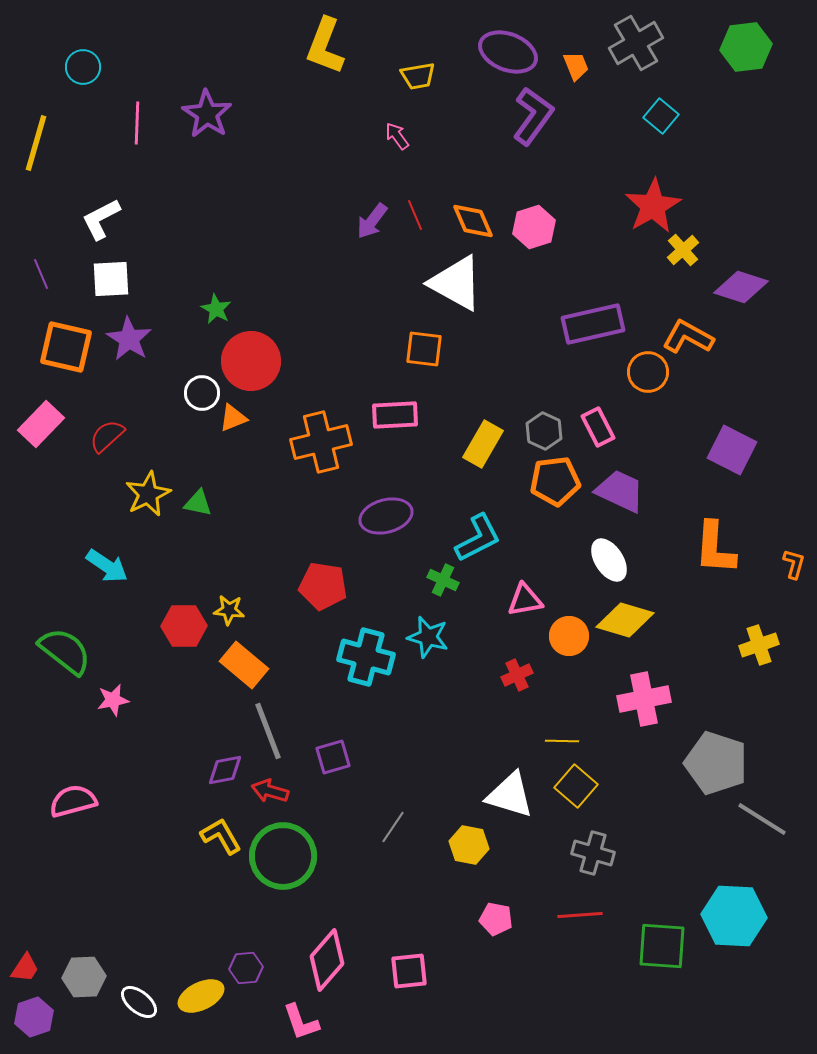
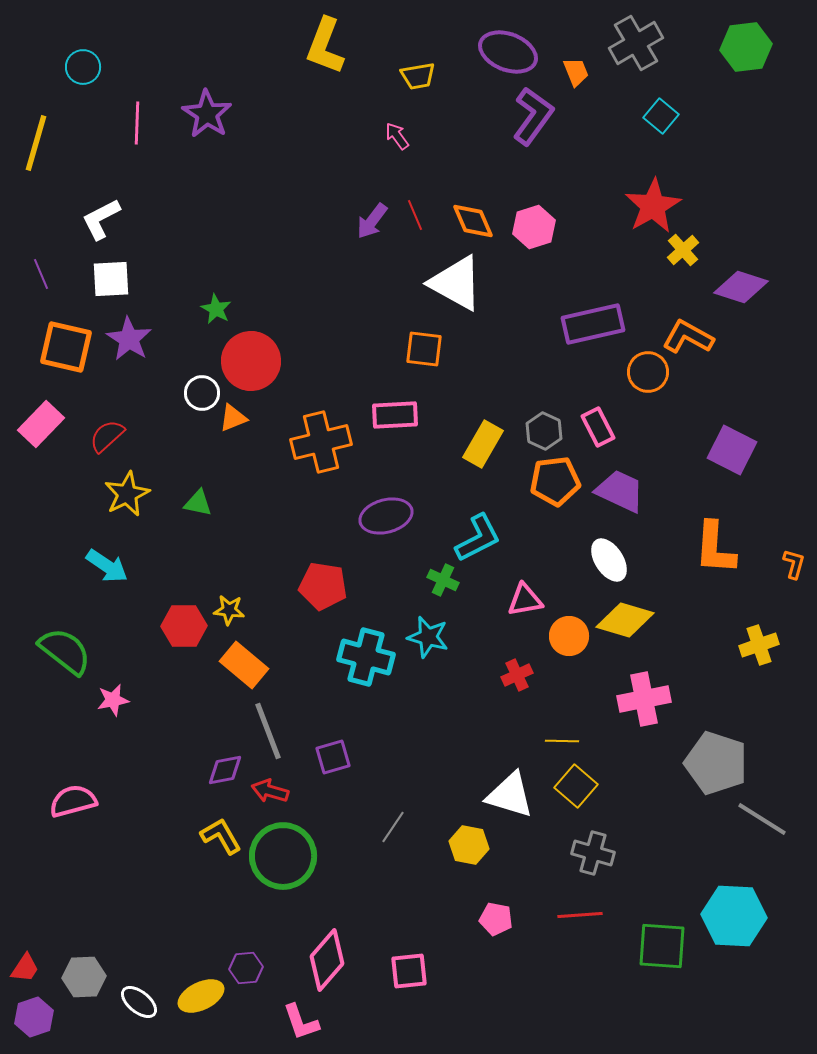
orange trapezoid at (576, 66): moved 6 px down
yellow star at (148, 494): moved 21 px left
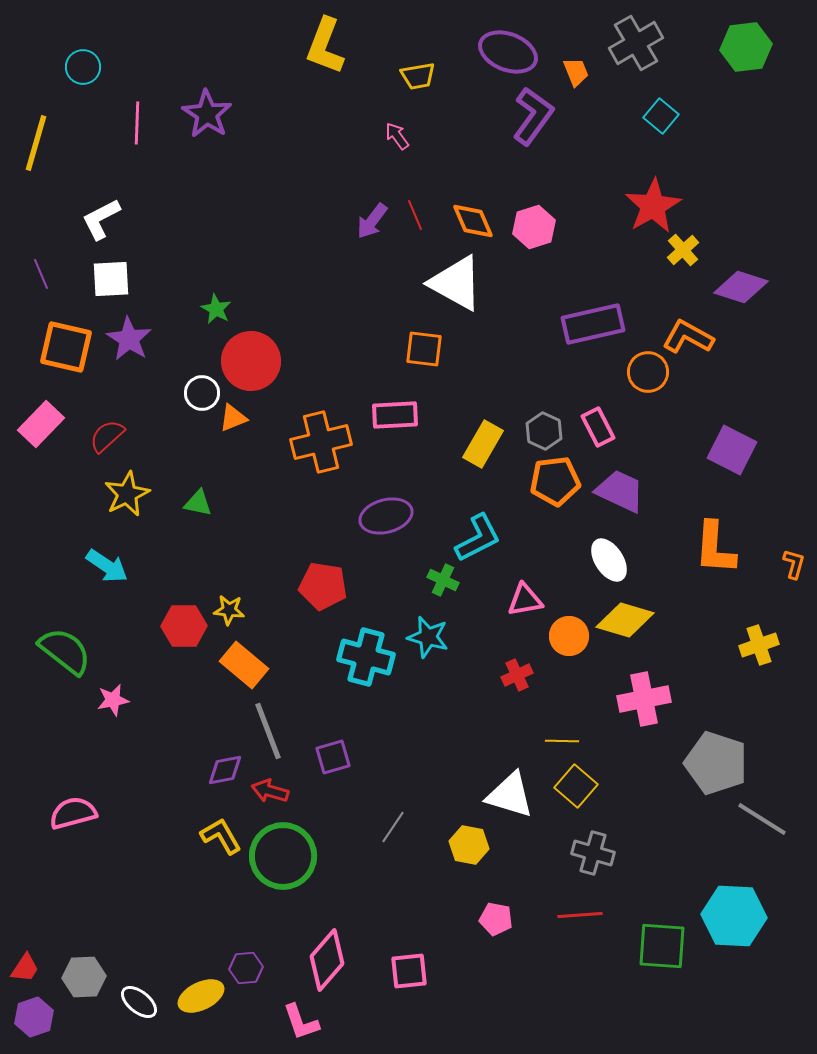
pink semicircle at (73, 801): moved 12 px down
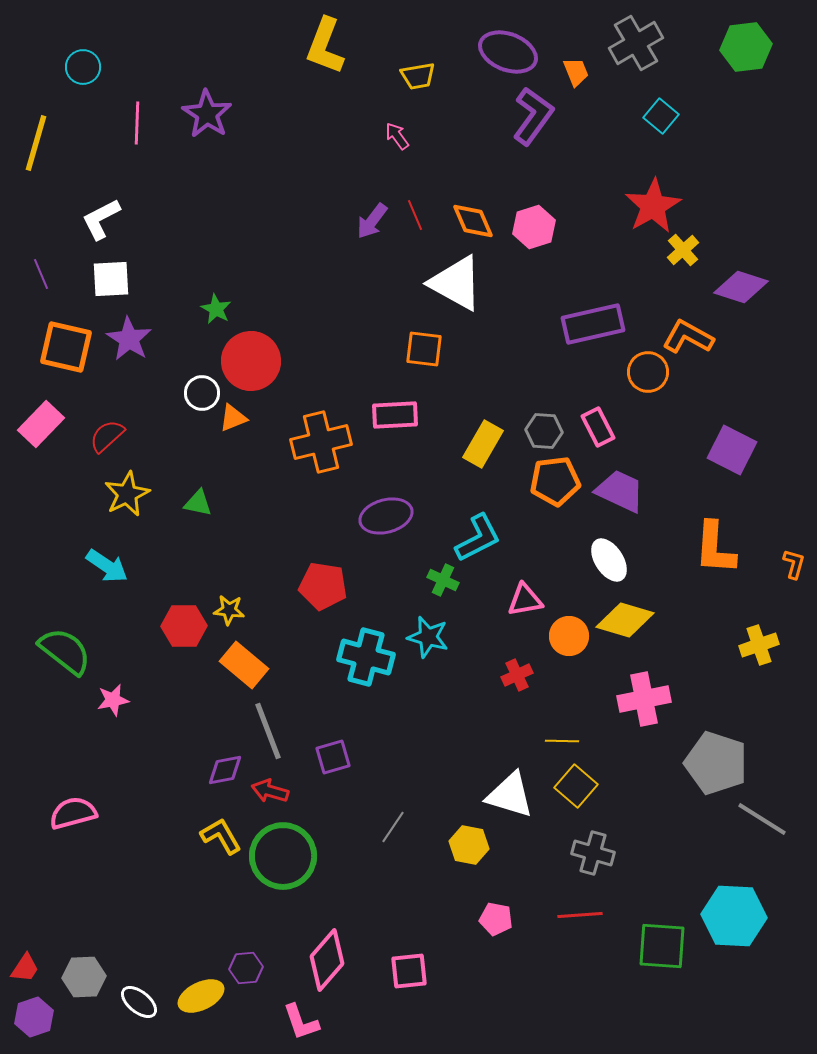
gray hexagon at (544, 431): rotated 21 degrees counterclockwise
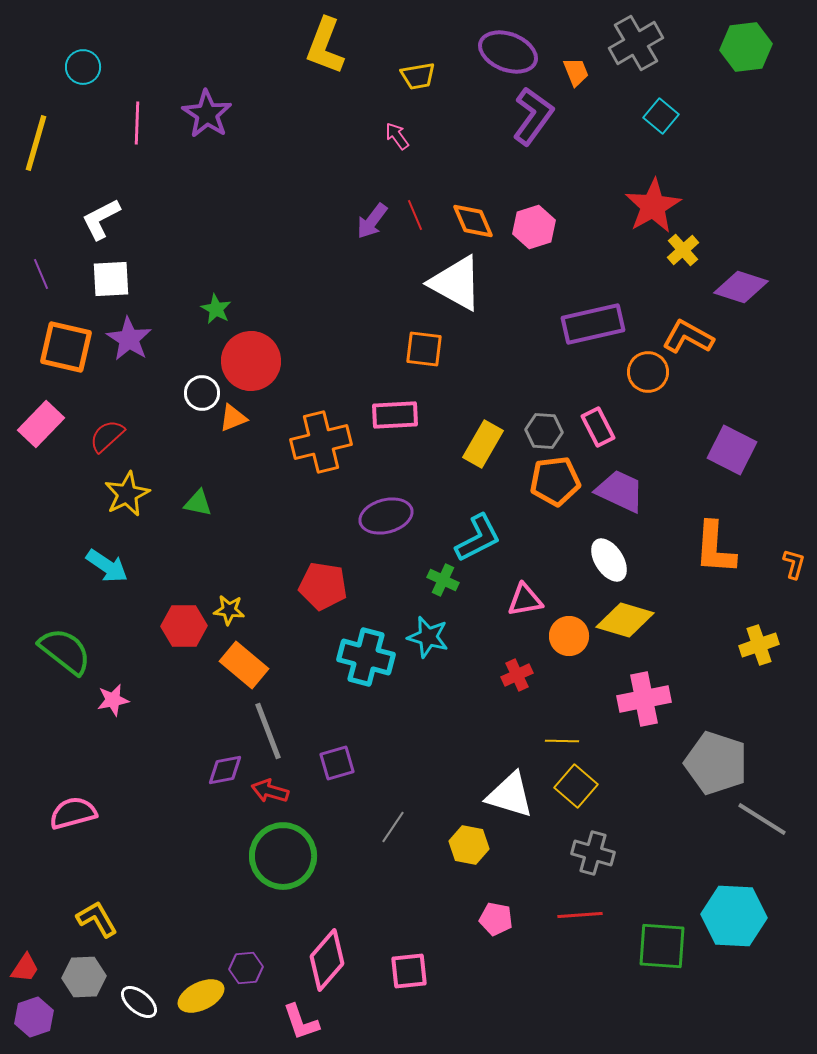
purple square at (333, 757): moved 4 px right, 6 px down
yellow L-shape at (221, 836): moved 124 px left, 83 px down
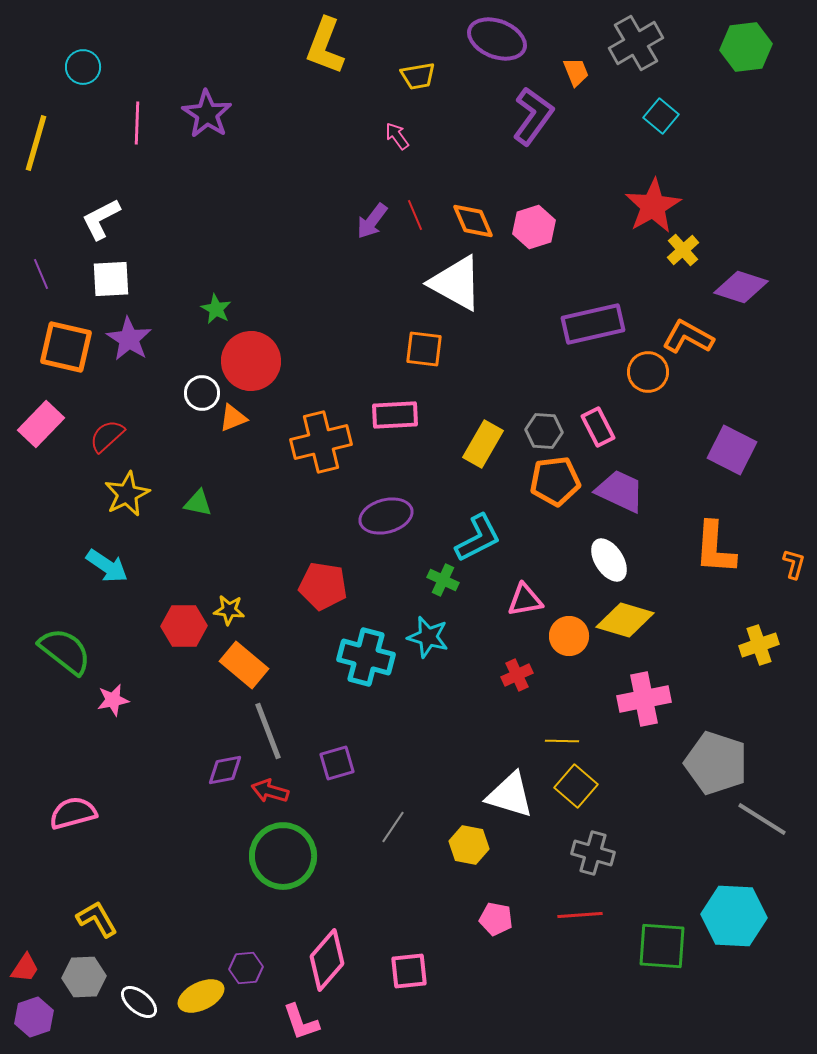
purple ellipse at (508, 52): moved 11 px left, 13 px up
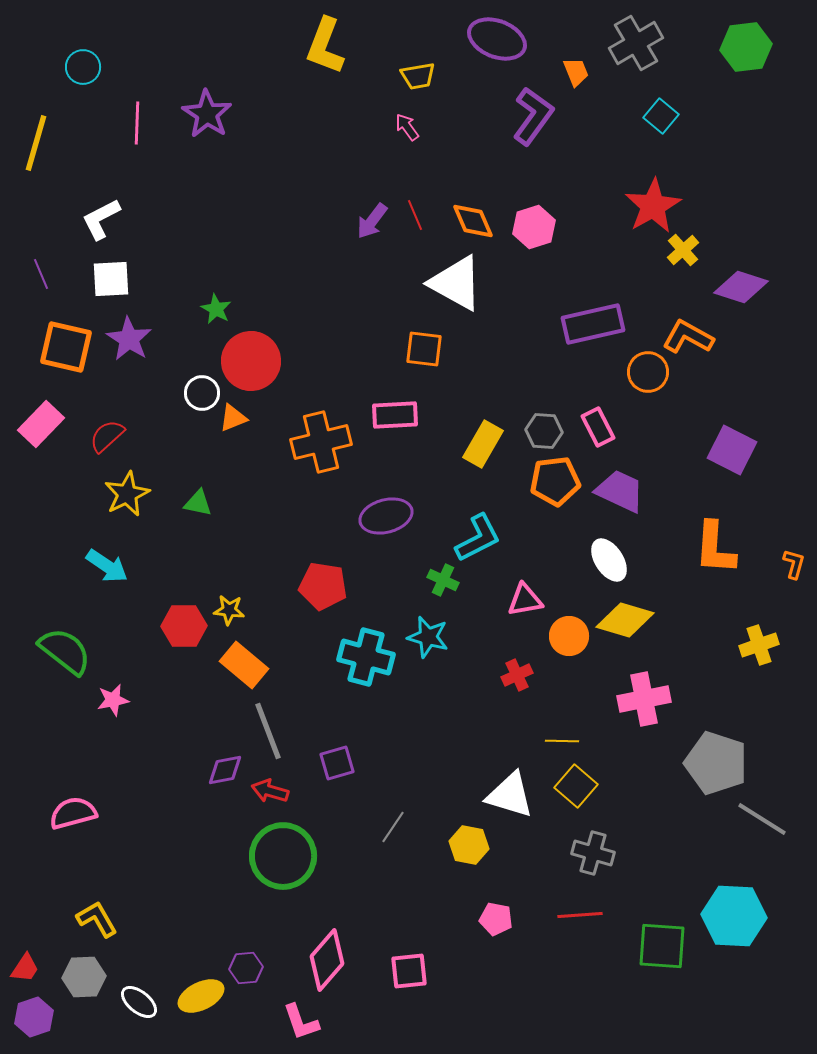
pink arrow at (397, 136): moved 10 px right, 9 px up
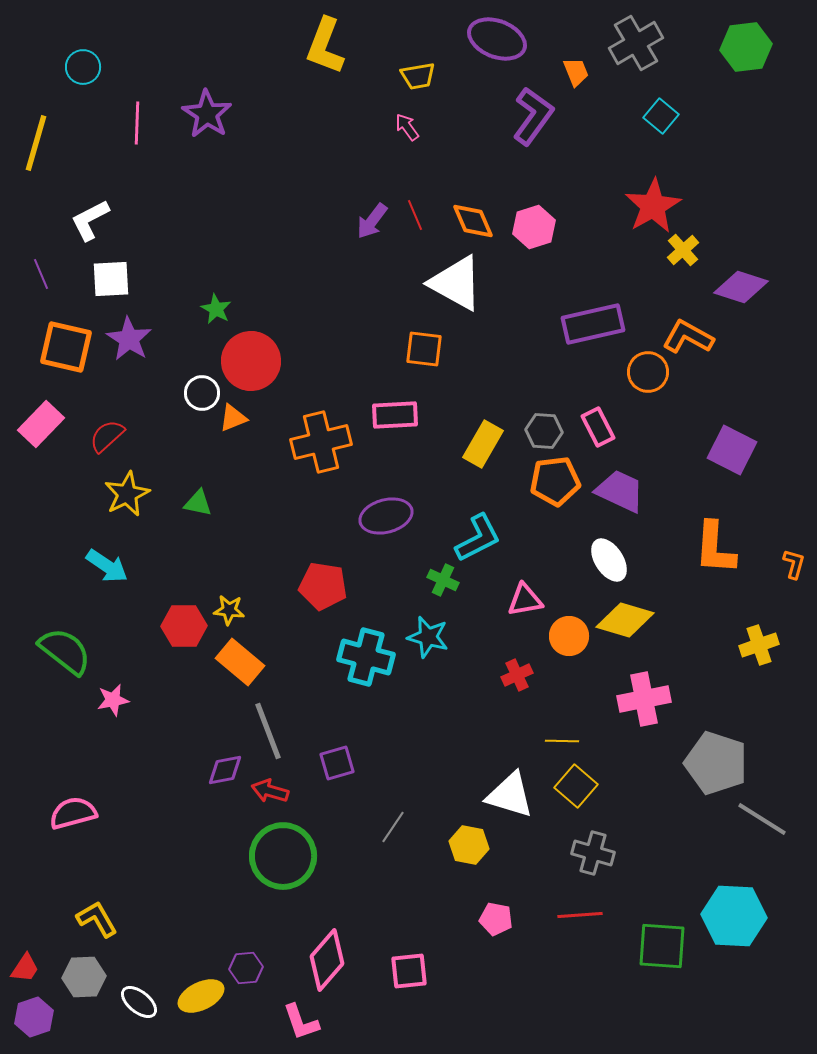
white L-shape at (101, 219): moved 11 px left, 1 px down
orange rectangle at (244, 665): moved 4 px left, 3 px up
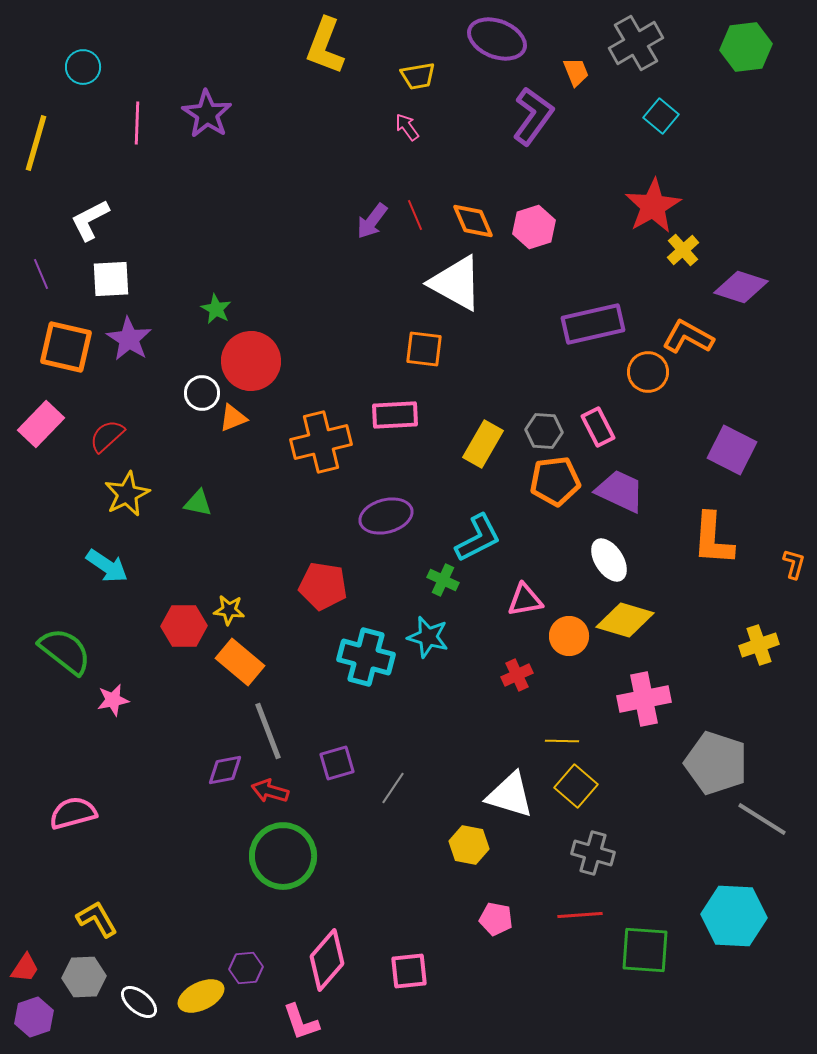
orange L-shape at (715, 548): moved 2 px left, 9 px up
gray line at (393, 827): moved 39 px up
green square at (662, 946): moved 17 px left, 4 px down
